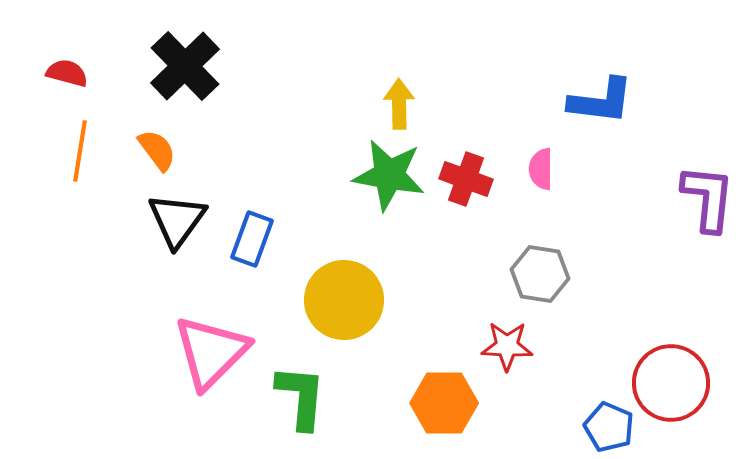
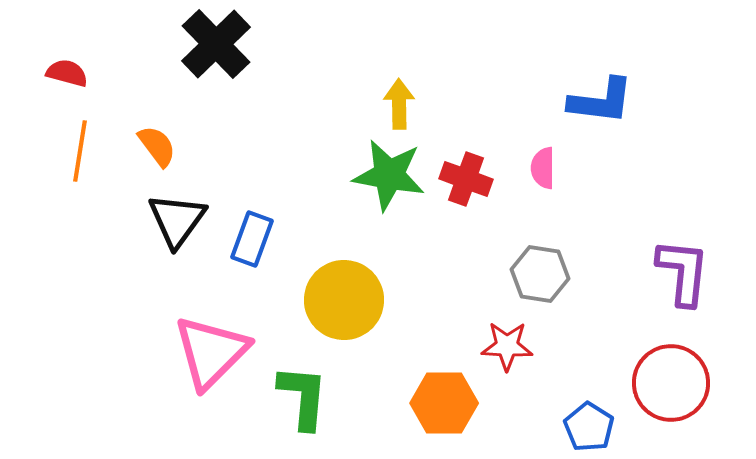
black cross: moved 31 px right, 22 px up
orange semicircle: moved 4 px up
pink semicircle: moved 2 px right, 1 px up
purple L-shape: moved 25 px left, 74 px down
green L-shape: moved 2 px right
blue pentagon: moved 20 px left; rotated 9 degrees clockwise
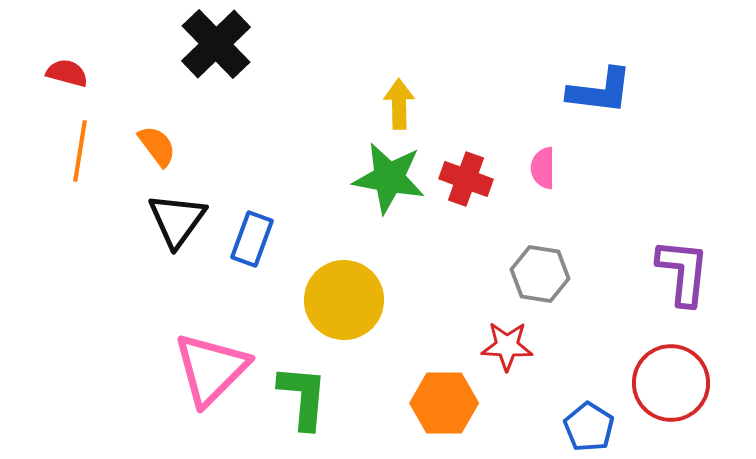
blue L-shape: moved 1 px left, 10 px up
green star: moved 3 px down
pink triangle: moved 17 px down
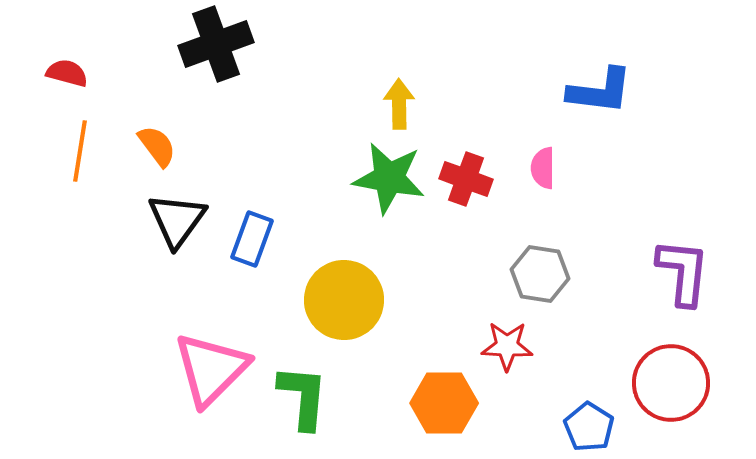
black cross: rotated 24 degrees clockwise
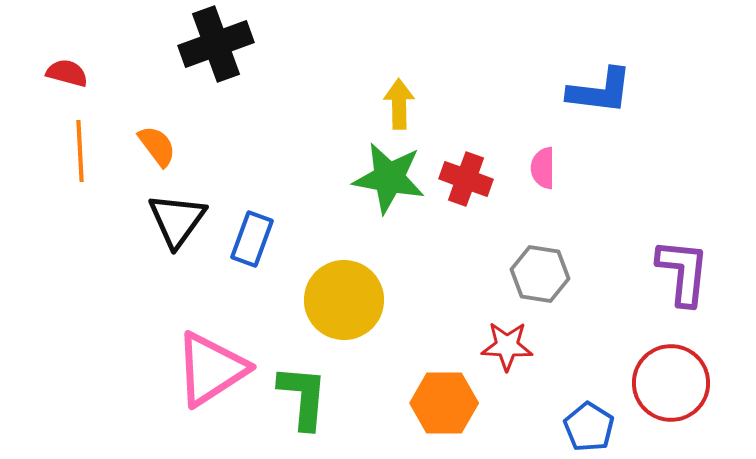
orange line: rotated 12 degrees counterclockwise
pink triangle: rotated 12 degrees clockwise
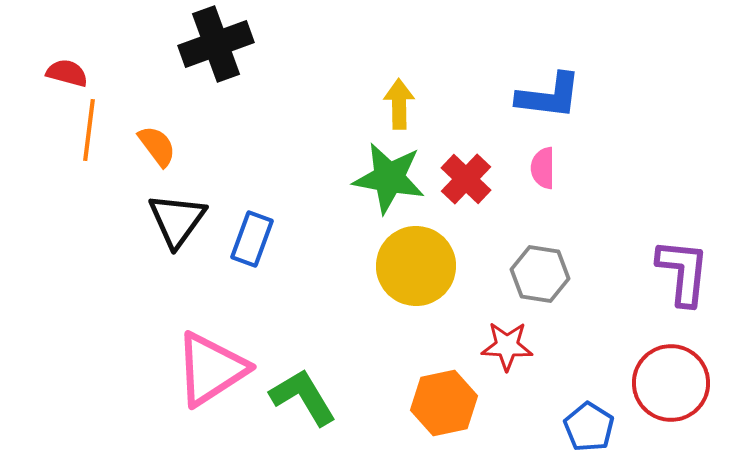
blue L-shape: moved 51 px left, 5 px down
orange line: moved 9 px right, 21 px up; rotated 10 degrees clockwise
red cross: rotated 24 degrees clockwise
yellow circle: moved 72 px right, 34 px up
green L-shape: rotated 36 degrees counterclockwise
orange hexagon: rotated 12 degrees counterclockwise
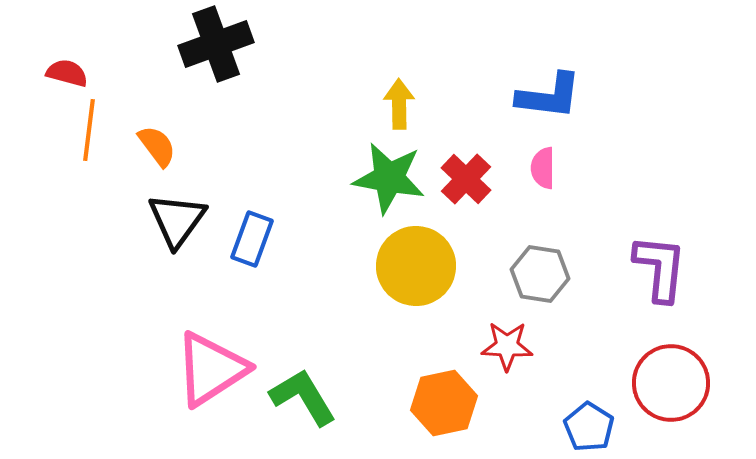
purple L-shape: moved 23 px left, 4 px up
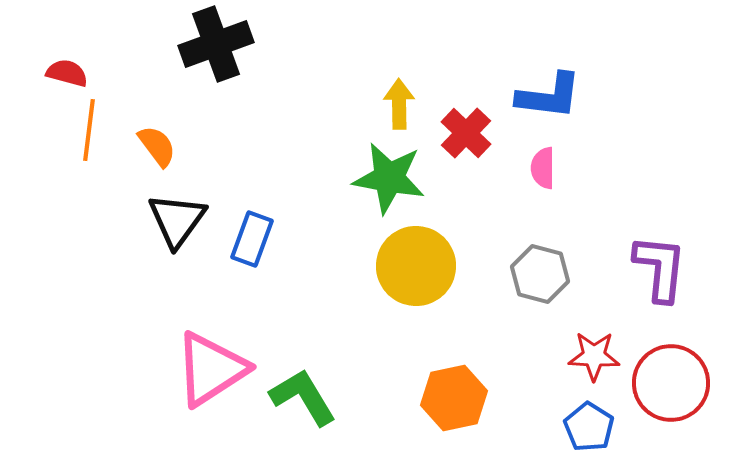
red cross: moved 46 px up
gray hexagon: rotated 6 degrees clockwise
red star: moved 87 px right, 10 px down
orange hexagon: moved 10 px right, 5 px up
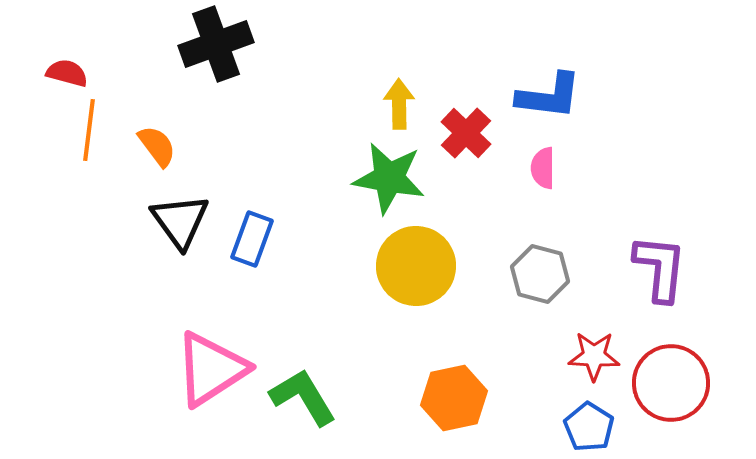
black triangle: moved 3 px right, 1 px down; rotated 12 degrees counterclockwise
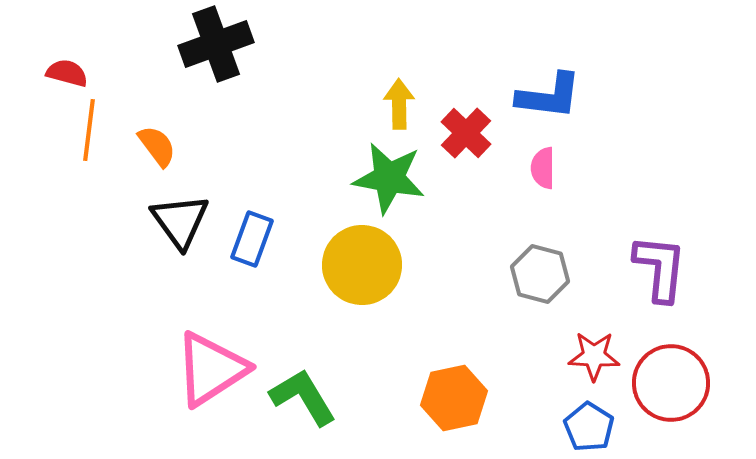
yellow circle: moved 54 px left, 1 px up
